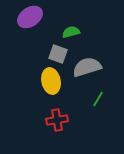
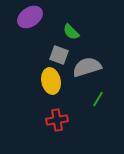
green semicircle: rotated 120 degrees counterclockwise
gray square: moved 1 px right, 1 px down
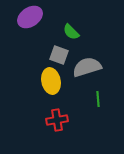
green line: rotated 35 degrees counterclockwise
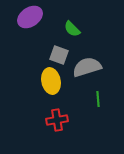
green semicircle: moved 1 px right, 3 px up
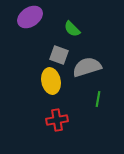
green line: rotated 14 degrees clockwise
